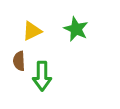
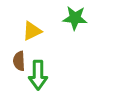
green star: moved 1 px left, 11 px up; rotated 20 degrees counterclockwise
green arrow: moved 4 px left, 1 px up
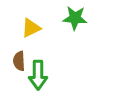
yellow triangle: moved 1 px left, 3 px up
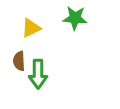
green arrow: moved 1 px up
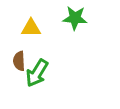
yellow triangle: rotated 25 degrees clockwise
green arrow: moved 1 px left, 1 px up; rotated 32 degrees clockwise
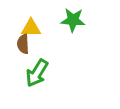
green star: moved 2 px left, 2 px down
brown semicircle: moved 4 px right, 17 px up
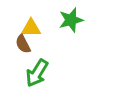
green star: moved 2 px left; rotated 20 degrees counterclockwise
brown semicircle: rotated 24 degrees counterclockwise
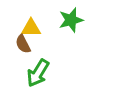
green arrow: moved 1 px right
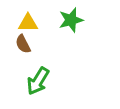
yellow triangle: moved 3 px left, 5 px up
green arrow: moved 8 px down
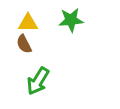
green star: rotated 10 degrees clockwise
brown semicircle: moved 1 px right
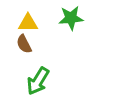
green star: moved 2 px up
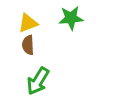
yellow triangle: rotated 20 degrees counterclockwise
brown semicircle: moved 4 px right, 1 px down; rotated 24 degrees clockwise
